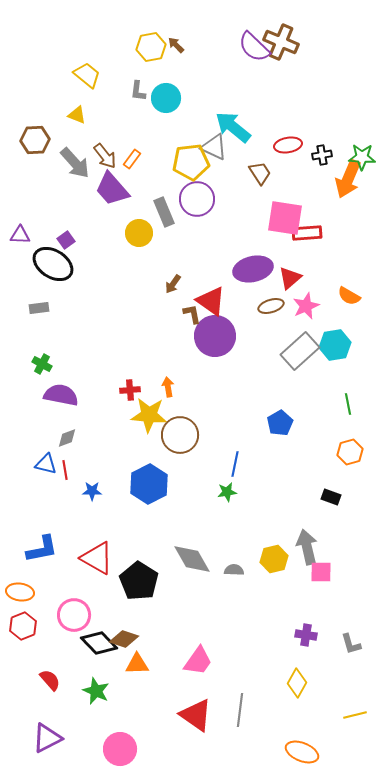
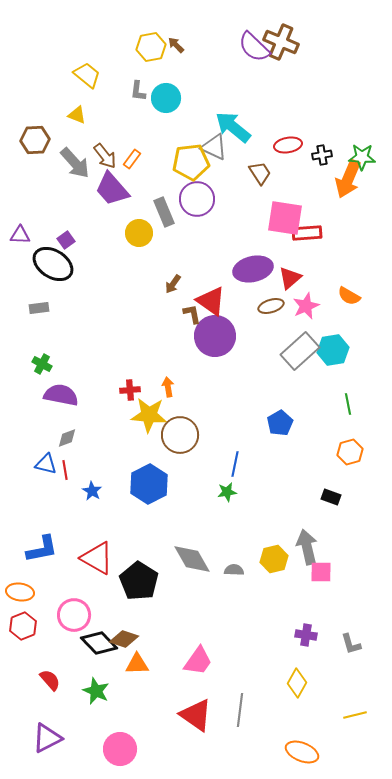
cyan hexagon at (335, 345): moved 2 px left, 5 px down
blue star at (92, 491): rotated 30 degrees clockwise
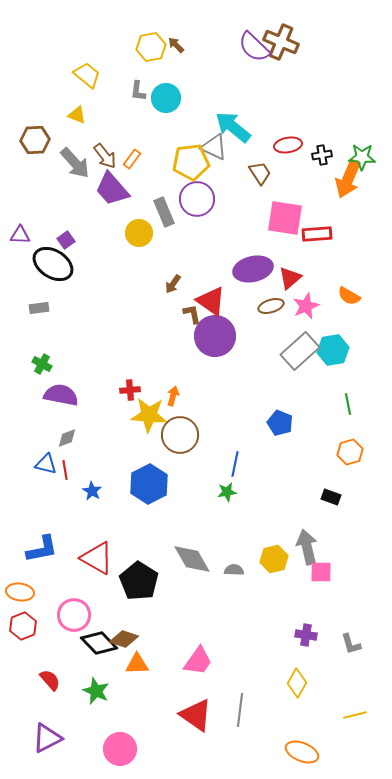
red rectangle at (307, 233): moved 10 px right, 1 px down
orange arrow at (168, 387): moved 5 px right, 9 px down; rotated 24 degrees clockwise
blue pentagon at (280, 423): rotated 20 degrees counterclockwise
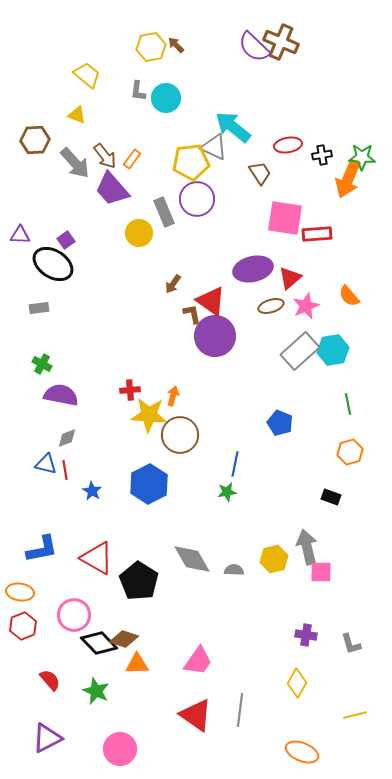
orange semicircle at (349, 296): rotated 20 degrees clockwise
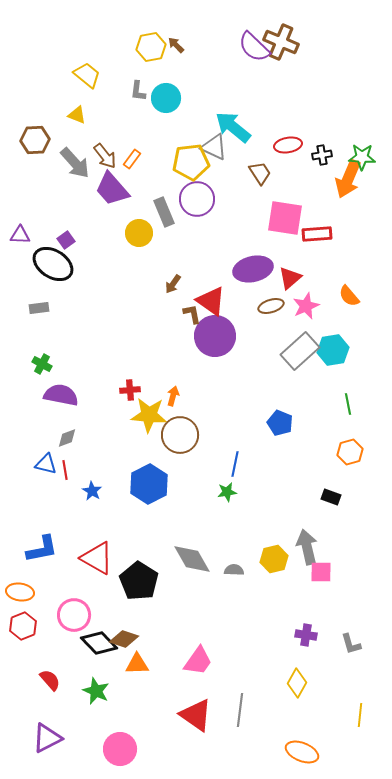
yellow line at (355, 715): moved 5 px right; rotated 70 degrees counterclockwise
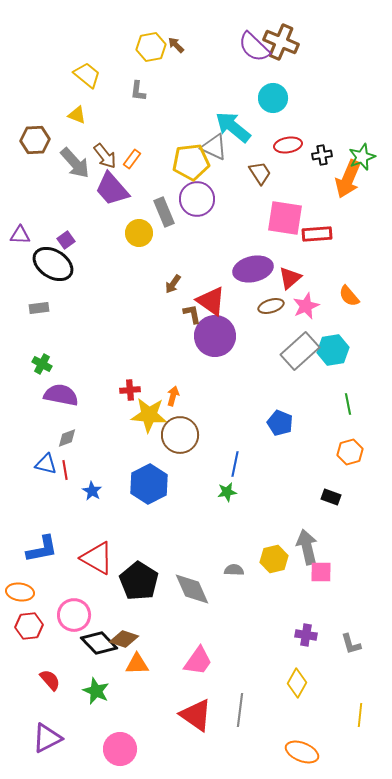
cyan circle at (166, 98): moved 107 px right
green star at (362, 157): rotated 24 degrees counterclockwise
gray diamond at (192, 559): moved 30 px down; rotated 6 degrees clockwise
red hexagon at (23, 626): moved 6 px right; rotated 16 degrees clockwise
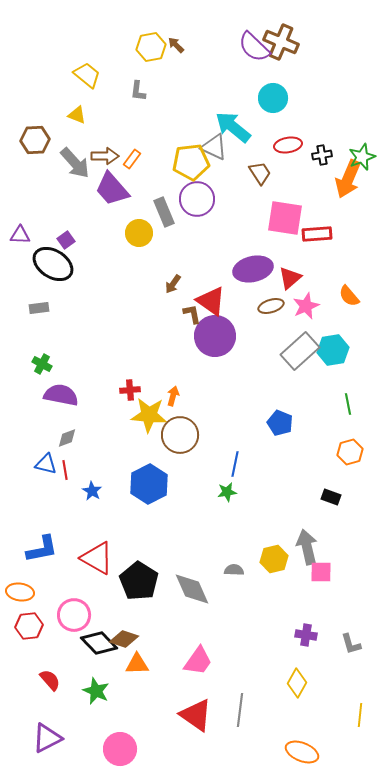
brown arrow at (105, 156): rotated 52 degrees counterclockwise
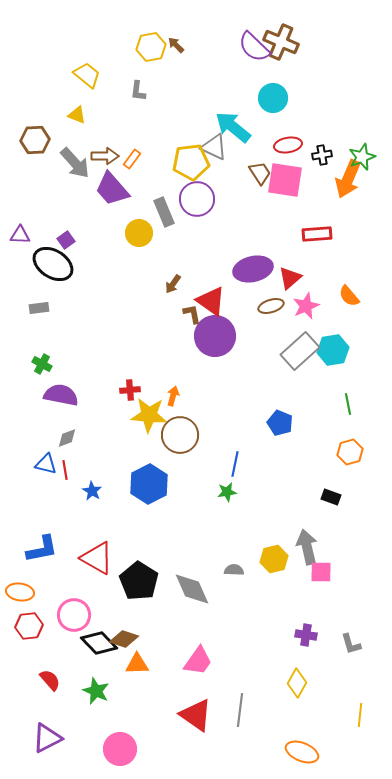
pink square at (285, 218): moved 38 px up
